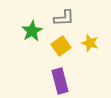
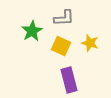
yellow square: rotated 30 degrees counterclockwise
purple rectangle: moved 9 px right, 1 px up
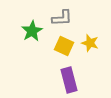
gray L-shape: moved 2 px left
yellow square: moved 3 px right
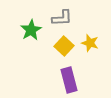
green star: moved 1 px left, 1 px up
yellow square: rotated 18 degrees clockwise
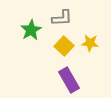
yellow star: rotated 12 degrees counterclockwise
purple rectangle: rotated 15 degrees counterclockwise
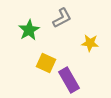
gray L-shape: rotated 25 degrees counterclockwise
green star: moved 2 px left
yellow square: moved 18 px left, 17 px down; rotated 18 degrees counterclockwise
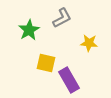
yellow star: moved 1 px left
yellow square: rotated 12 degrees counterclockwise
